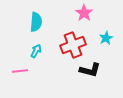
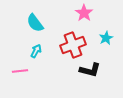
cyan semicircle: moved 1 px left, 1 px down; rotated 138 degrees clockwise
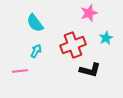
pink star: moved 5 px right; rotated 18 degrees clockwise
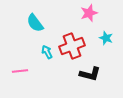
cyan star: rotated 24 degrees counterclockwise
red cross: moved 1 px left, 1 px down
cyan arrow: moved 11 px right, 1 px down; rotated 56 degrees counterclockwise
black L-shape: moved 4 px down
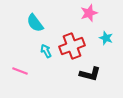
cyan arrow: moved 1 px left, 1 px up
pink line: rotated 28 degrees clockwise
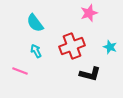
cyan star: moved 4 px right, 9 px down
cyan arrow: moved 10 px left
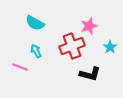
pink star: moved 13 px down
cyan semicircle: rotated 24 degrees counterclockwise
cyan star: rotated 16 degrees clockwise
pink line: moved 4 px up
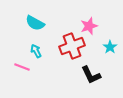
pink line: moved 2 px right
black L-shape: moved 1 px right, 1 px down; rotated 50 degrees clockwise
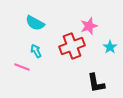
black L-shape: moved 5 px right, 8 px down; rotated 15 degrees clockwise
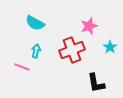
red cross: moved 4 px down
cyan arrow: rotated 40 degrees clockwise
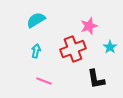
cyan semicircle: moved 1 px right, 3 px up; rotated 120 degrees clockwise
red cross: moved 1 px right, 1 px up
pink line: moved 22 px right, 14 px down
black L-shape: moved 4 px up
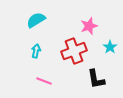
red cross: moved 1 px right, 2 px down
